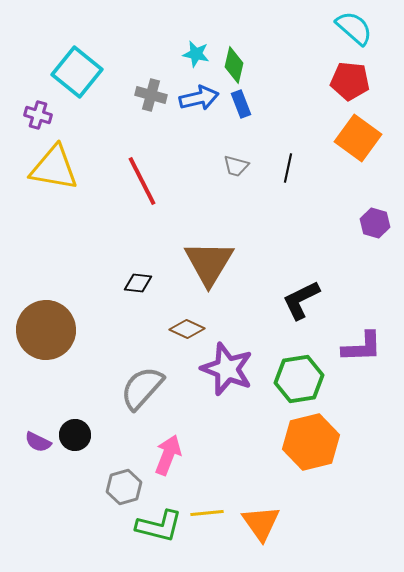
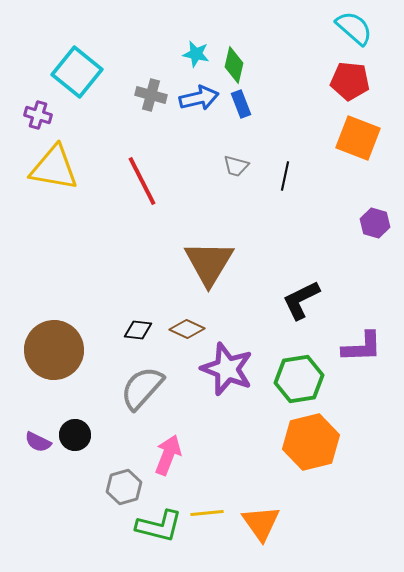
orange square: rotated 15 degrees counterclockwise
black line: moved 3 px left, 8 px down
black diamond: moved 47 px down
brown circle: moved 8 px right, 20 px down
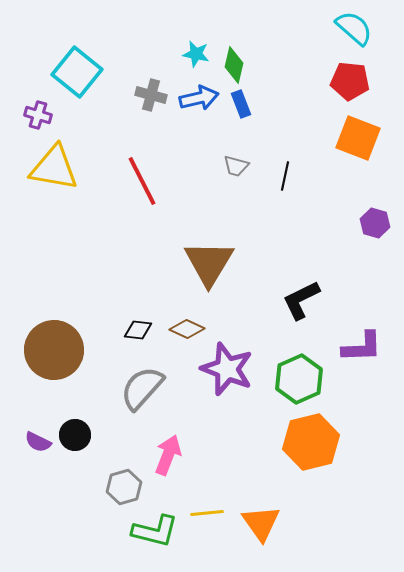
green hexagon: rotated 15 degrees counterclockwise
green L-shape: moved 4 px left, 5 px down
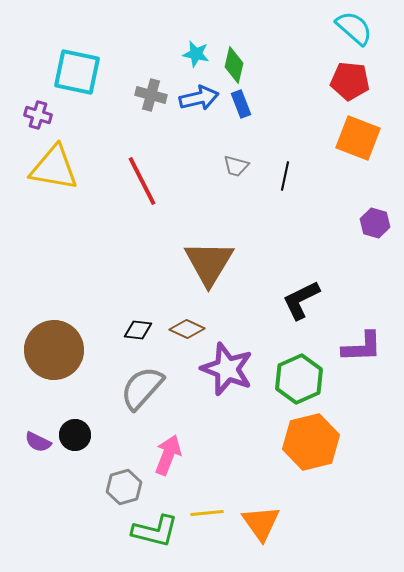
cyan square: rotated 27 degrees counterclockwise
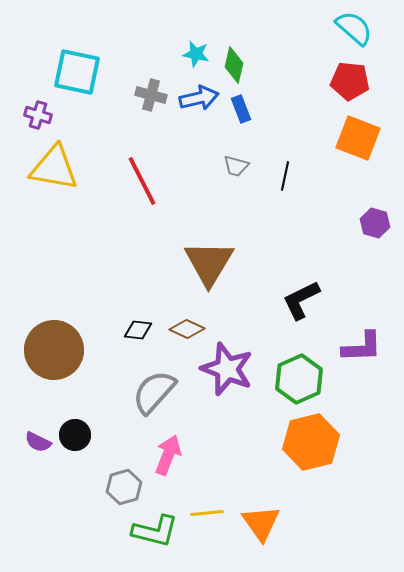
blue rectangle: moved 5 px down
gray semicircle: moved 12 px right, 4 px down
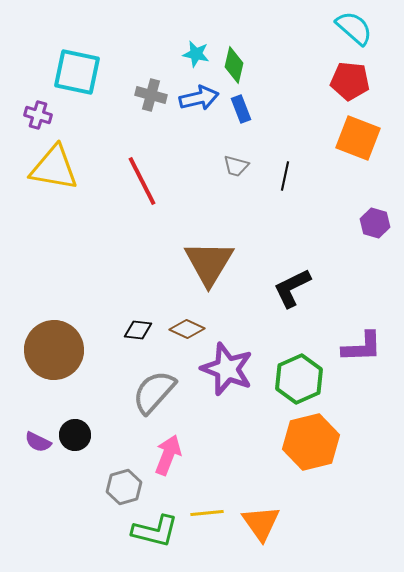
black L-shape: moved 9 px left, 12 px up
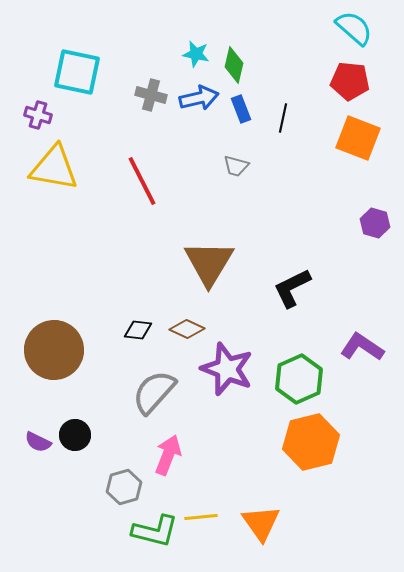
black line: moved 2 px left, 58 px up
purple L-shape: rotated 144 degrees counterclockwise
yellow line: moved 6 px left, 4 px down
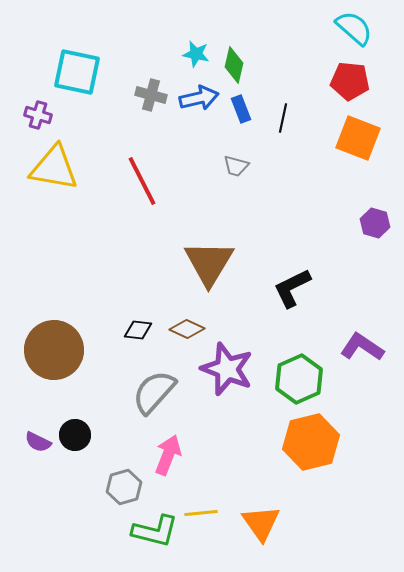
yellow line: moved 4 px up
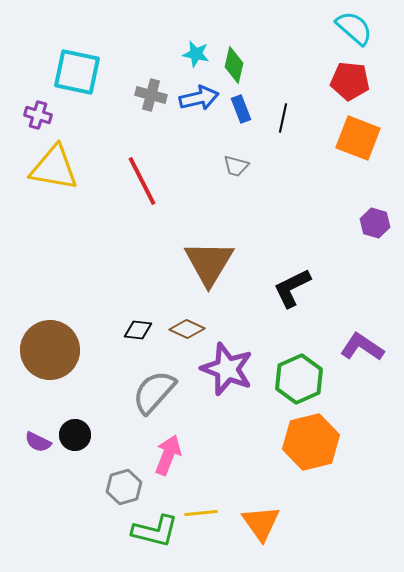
brown circle: moved 4 px left
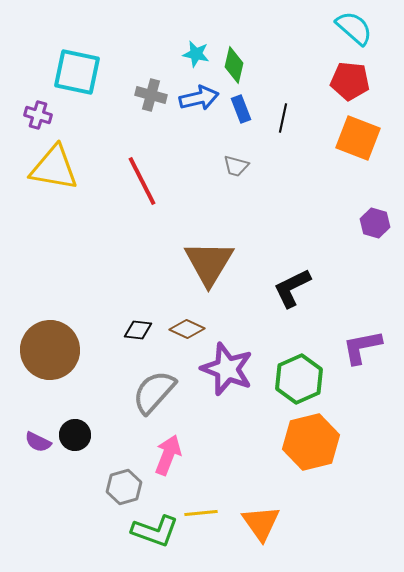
purple L-shape: rotated 45 degrees counterclockwise
green L-shape: rotated 6 degrees clockwise
